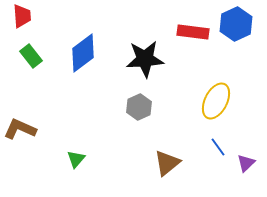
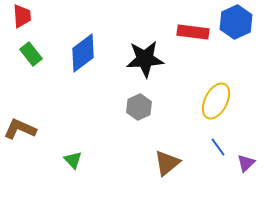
blue hexagon: moved 2 px up
green rectangle: moved 2 px up
green triangle: moved 3 px left, 1 px down; rotated 24 degrees counterclockwise
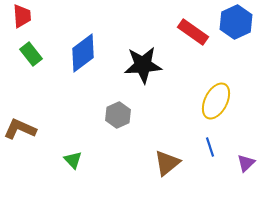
red rectangle: rotated 28 degrees clockwise
black star: moved 2 px left, 6 px down
gray hexagon: moved 21 px left, 8 px down
blue line: moved 8 px left; rotated 18 degrees clockwise
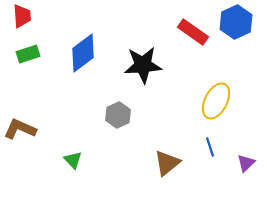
green rectangle: moved 3 px left; rotated 70 degrees counterclockwise
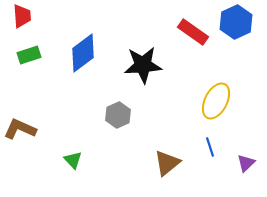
green rectangle: moved 1 px right, 1 px down
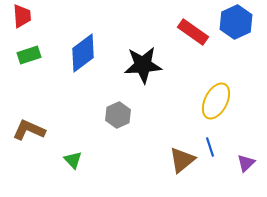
brown L-shape: moved 9 px right, 1 px down
brown triangle: moved 15 px right, 3 px up
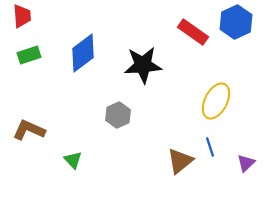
brown triangle: moved 2 px left, 1 px down
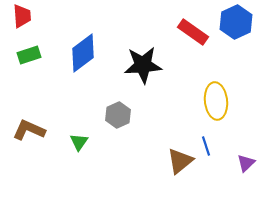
yellow ellipse: rotated 33 degrees counterclockwise
blue line: moved 4 px left, 1 px up
green triangle: moved 6 px right, 18 px up; rotated 18 degrees clockwise
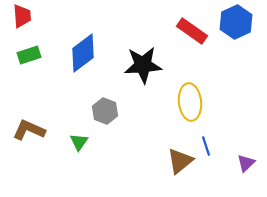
red rectangle: moved 1 px left, 1 px up
yellow ellipse: moved 26 px left, 1 px down
gray hexagon: moved 13 px left, 4 px up; rotated 15 degrees counterclockwise
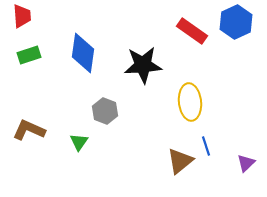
blue diamond: rotated 45 degrees counterclockwise
